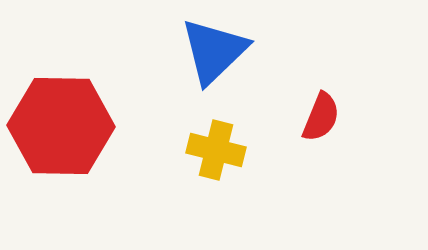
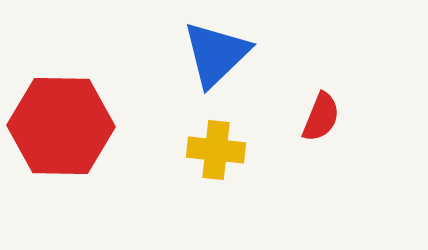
blue triangle: moved 2 px right, 3 px down
yellow cross: rotated 8 degrees counterclockwise
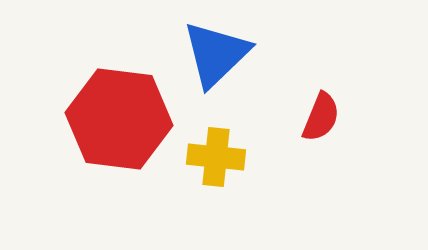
red hexagon: moved 58 px right, 7 px up; rotated 6 degrees clockwise
yellow cross: moved 7 px down
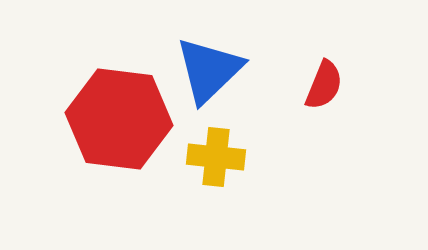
blue triangle: moved 7 px left, 16 px down
red semicircle: moved 3 px right, 32 px up
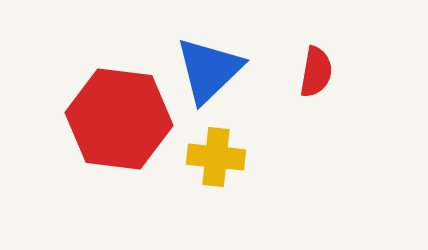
red semicircle: moved 8 px left, 13 px up; rotated 12 degrees counterclockwise
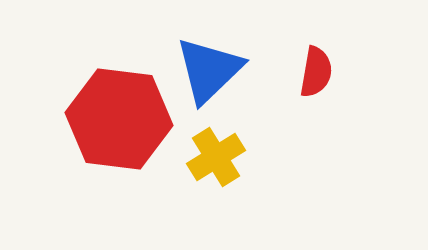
yellow cross: rotated 38 degrees counterclockwise
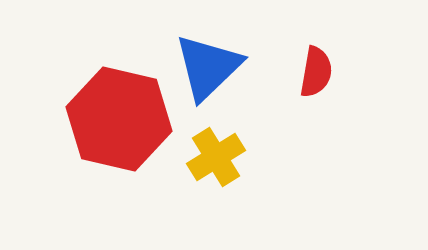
blue triangle: moved 1 px left, 3 px up
red hexagon: rotated 6 degrees clockwise
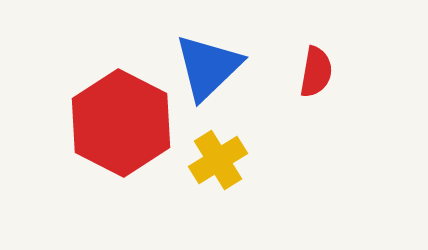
red hexagon: moved 2 px right, 4 px down; rotated 14 degrees clockwise
yellow cross: moved 2 px right, 3 px down
